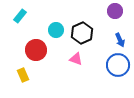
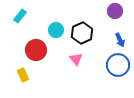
pink triangle: rotated 32 degrees clockwise
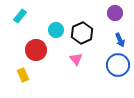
purple circle: moved 2 px down
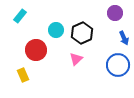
blue arrow: moved 4 px right, 2 px up
pink triangle: rotated 24 degrees clockwise
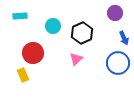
cyan rectangle: rotated 48 degrees clockwise
cyan circle: moved 3 px left, 4 px up
red circle: moved 3 px left, 3 px down
blue circle: moved 2 px up
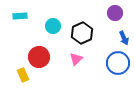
red circle: moved 6 px right, 4 px down
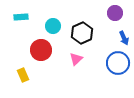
cyan rectangle: moved 1 px right, 1 px down
red circle: moved 2 px right, 7 px up
